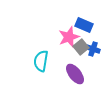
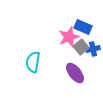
blue rectangle: moved 1 px left, 2 px down
blue cross: rotated 32 degrees counterclockwise
cyan semicircle: moved 8 px left, 1 px down
purple ellipse: moved 1 px up
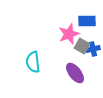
blue rectangle: moved 4 px right, 6 px up; rotated 24 degrees counterclockwise
pink star: moved 3 px up
gray square: moved 1 px right, 1 px up; rotated 21 degrees counterclockwise
cyan semicircle: rotated 15 degrees counterclockwise
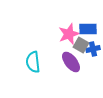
blue rectangle: moved 1 px right, 8 px down
gray square: moved 1 px left, 1 px up
purple ellipse: moved 4 px left, 11 px up
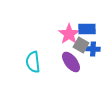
blue rectangle: moved 1 px left
pink star: rotated 15 degrees counterclockwise
blue cross: rotated 16 degrees clockwise
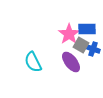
blue cross: rotated 16 degrees clockwise
cyan semicircle: rotated 20 degrees counterclockwise
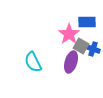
blue rectangle: moved 7 px up
gray square: moved 1 px down
purple ellipse: rotated 55 degrees clockwise
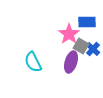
blue cross: rotated 24 degrees clockwise
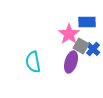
cyan semicircle: rotated 15 degrees clockwise
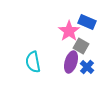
blue rectangle: rotated 24 degrees clockwise
pink star: moved 3 px up
blue cross: moved 6 px left, 18 px down
